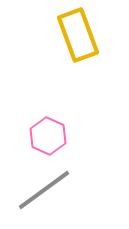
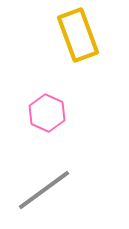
pink hexagon: moved 1 px left, 23 px up
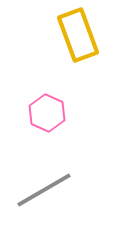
gray line: rotated 6 degrees clockwise
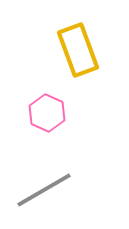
yellow rectangle: moved 15 px down
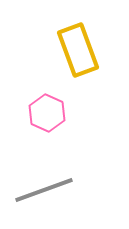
gray line: rotated 10 degrees clockwise
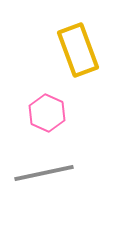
gray line: moved 17 px up; rotated 8 degrees clockwise
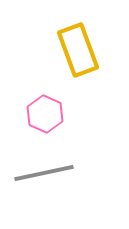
pink hexagon: moved 2 px left, 1 px down
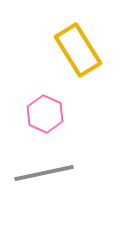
yellow rectangle: rotated 12 degrees counterclockwise
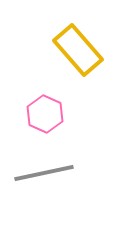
yellow rectangle: rotated 9 degrees counterclockwise
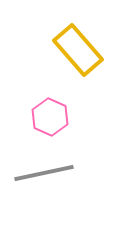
pink hexagon: moved 5 px right, 3 px down
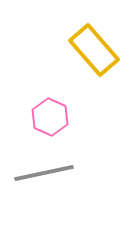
yellow rectangle: moved 16 px right
